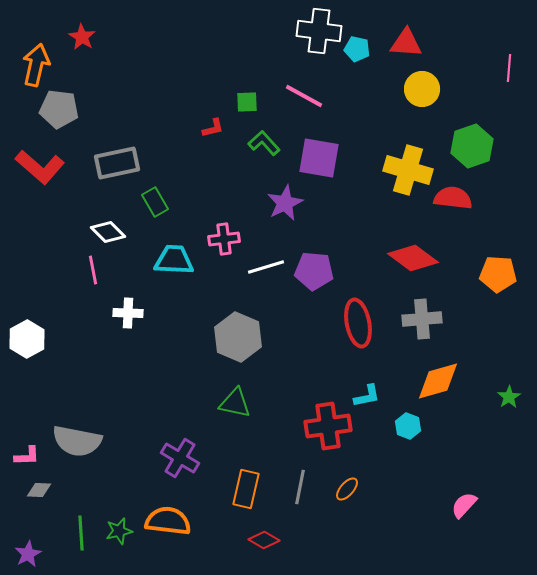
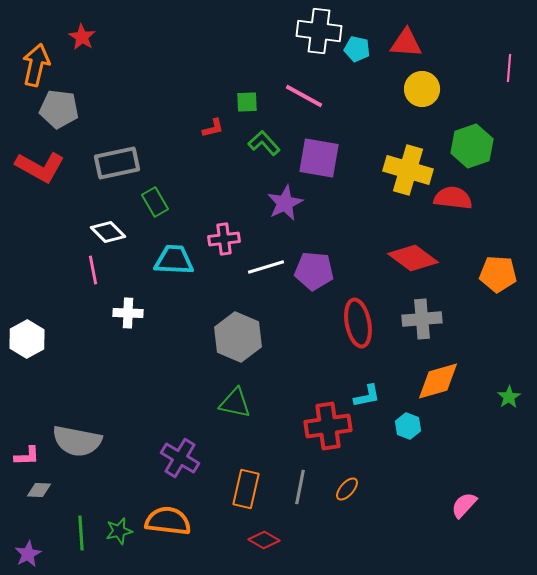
red L-shape at (40, 167): rotated 12 degrees counterclockwise
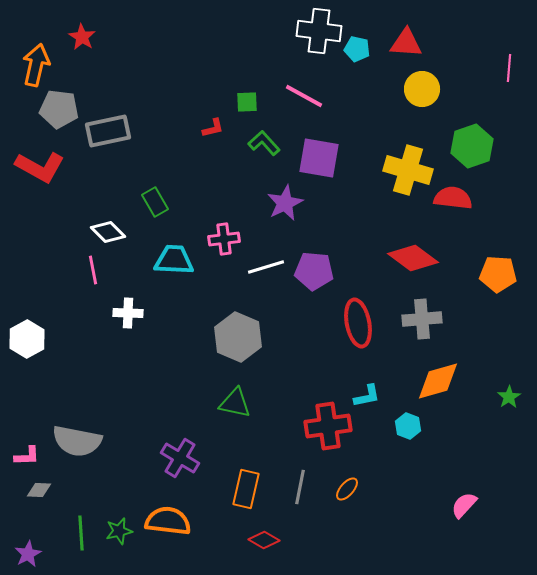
gray rectangle at (117, 163): moved 9 px left, 32 px up
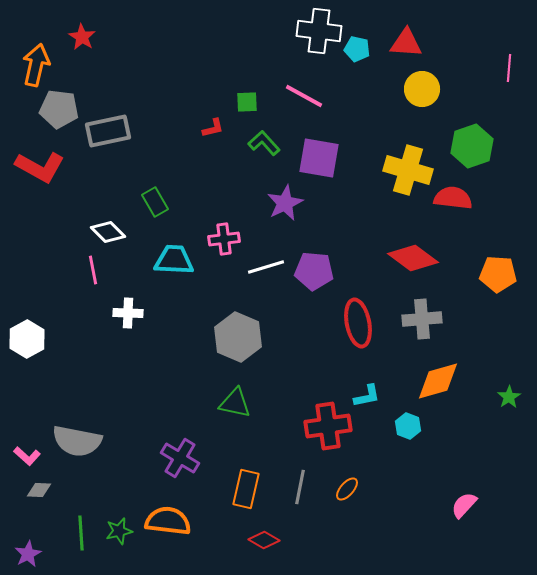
pink L-shape at (27, 456): rotated 44 degrees clockwise
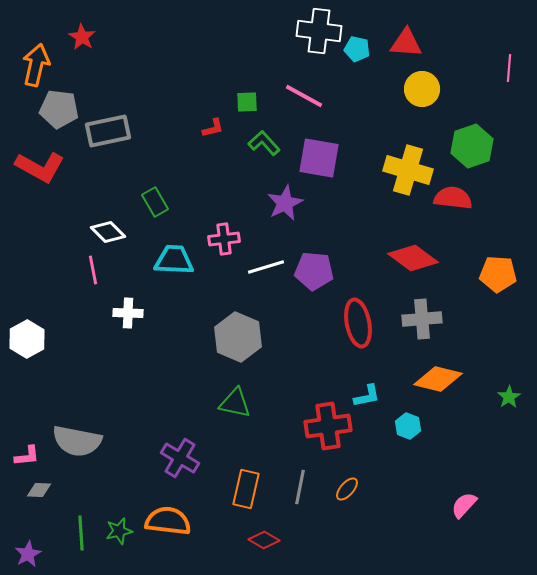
orange diamond at (438, 381): moved 2 px up; rotated 30 degrees clockwise
pink L-shape at (27, 456): rotated 48 degrees counterclockwise
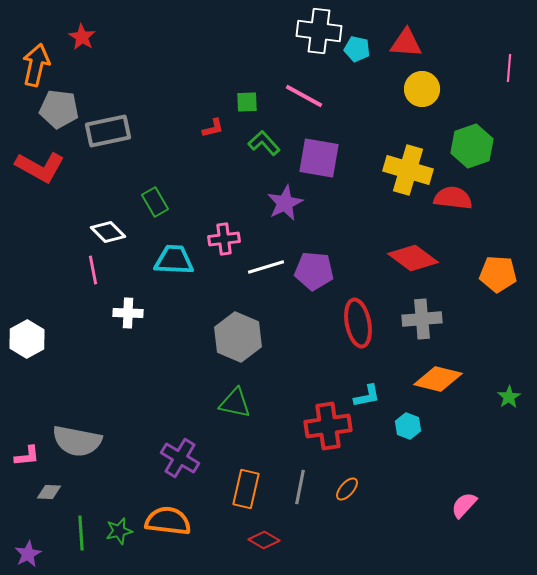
gray diamond at (39, 490): moved 10 px right, 2 px down
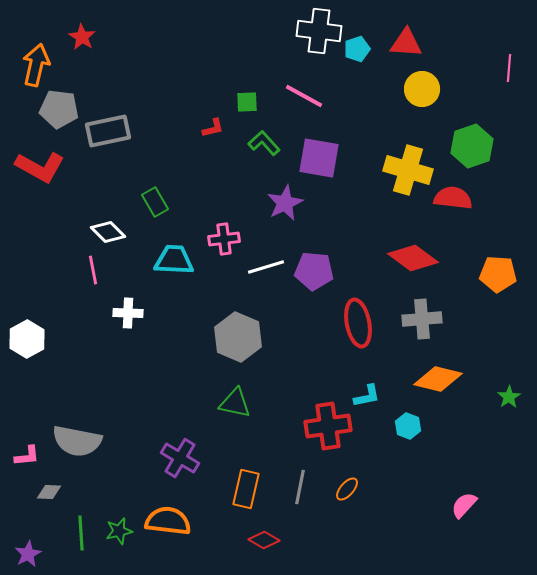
cyan pentagon at (357, 49): rotated 30 degrees counterclockwise
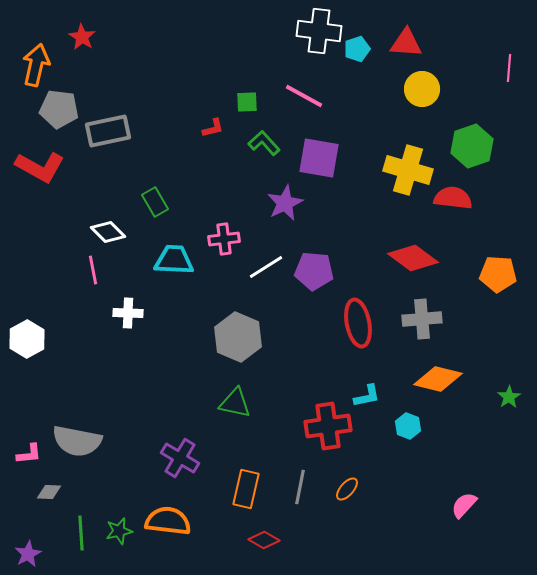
white line at (266, 267): rotated 15 degrees counterclockwise
pink L-shape at (27, 456): moved 2 px right, 2 px up
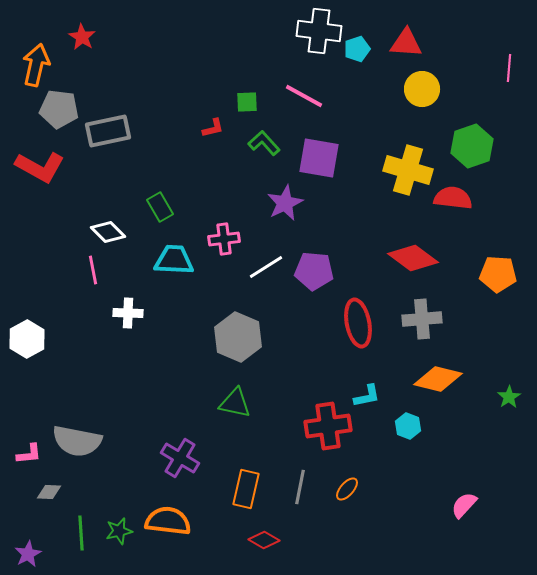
green rectangle at (155, 202): moved 5 px right, 5 px down
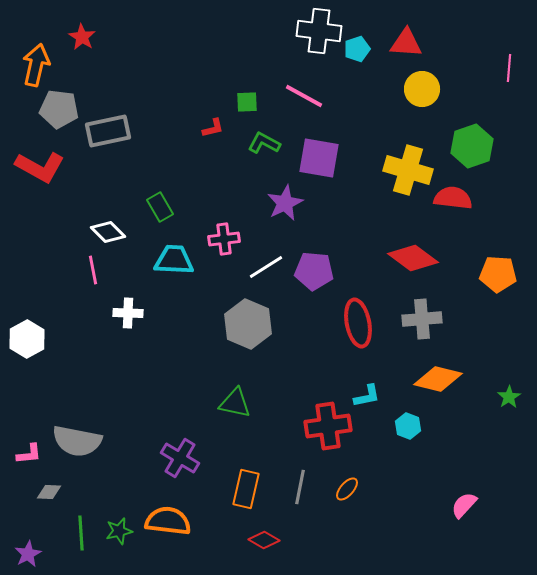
green L-shape at (264, 143): rotated 20 degrees counterclockwise
gray hexagon at (238, 337): moved 10 px right, 13 px up
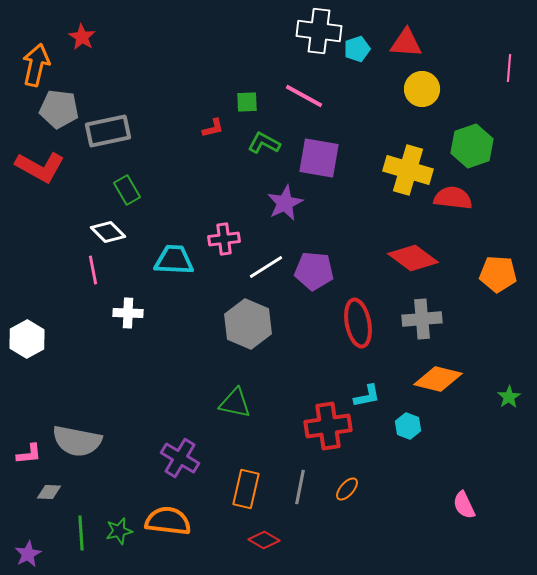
green rectangle at (160, 207): moved 33 px left, 17 px up
pink semicircle at (464, 505): rotated 68 degrees counterclockwise
